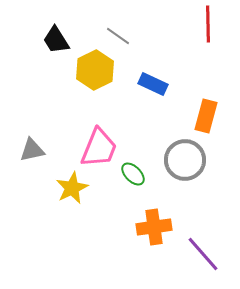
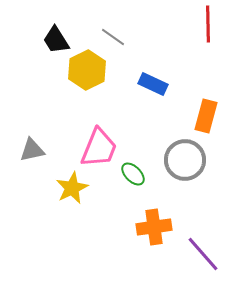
gray line: moved 5 px left, 1 px down
yellow hexagon: moved 8 px left
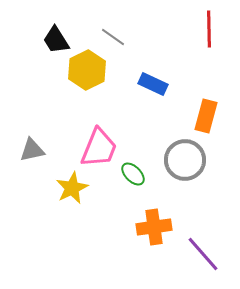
red line: moved 1 px right, 5 px down
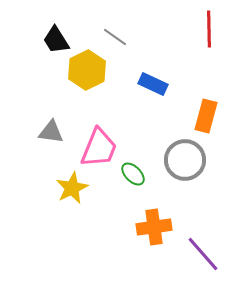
gray line: moved 2 px right
gray triangle: moved 19 px right, 18 px up; rotated 20 degrees clockwise
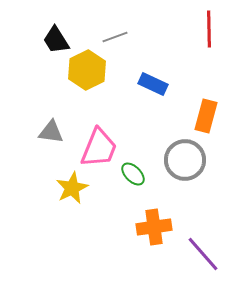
gray line: rotated 55 degrees counterclockwise
